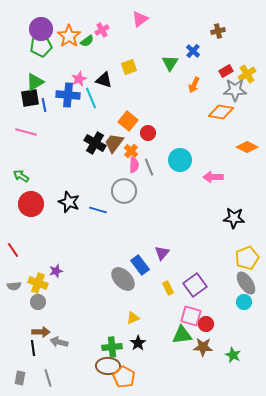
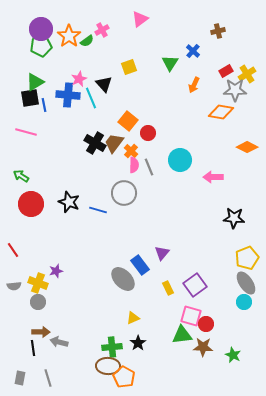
black triangle at (104, 80): moved 4 px down; rotated 30 degrees clockwise
gray circle at (124, 191): moved 2 px down
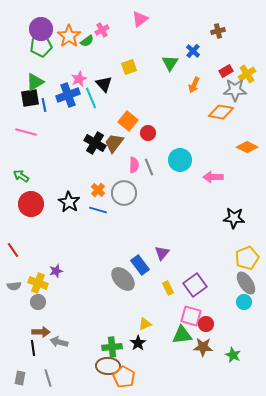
blue cross at (68, 95): rotated 25 degrees counterclockwise
orange cross at (131, 151): moved 33 px left, 39 px down
black star at (69, 202): rotated 10 degrees clockwise
yellow triangle at (133, 318): moved 12 px right, 6 px down
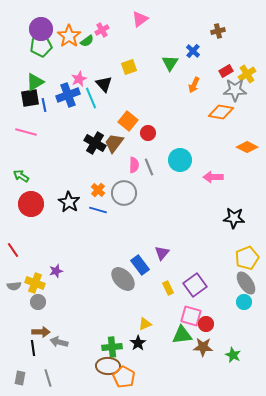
yellow cross at (38, 283): moved 3 px left
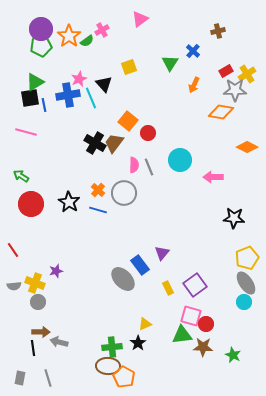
blue cross at (68, 95): rotated 10 degrees clockwise
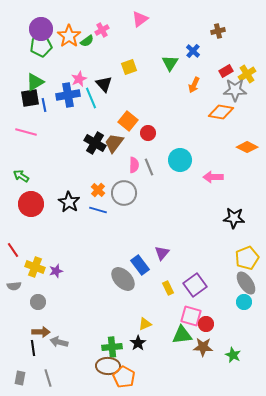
yellow cross at (35, 283): moved 16 px up
